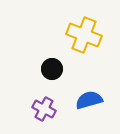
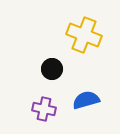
blue semicircle: moved 3 px left
purple cross: rotated 15 degrees counterclockwise
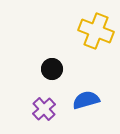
yellow cross: moved 12 px right, 4 px up
purple cross: rotated 35 degrees clockwise
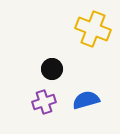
yellow cross: moved 3 px left, 2 px up
purple cross: moved 7 px up; rotated 25 degrees clockwise
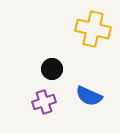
yellow cross: rotated 8 degrees counterclockwise
blue semicircle: moved 3 px right, 4 px up; rotated 140 degrees counterclockwise
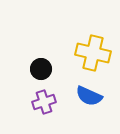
yellow cross: moved 24 px down
black circle: moved 11 px left
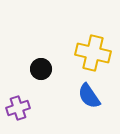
blue semicircle: rotated 32 degrees clockwise
purple cross: moved 26 px left, 6 px down
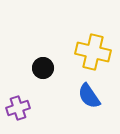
yellow cross: moved 1 px up
black circle: moved 2 px right, 1 px up
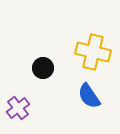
purple cross: rotated 20 degrees counterclockwise
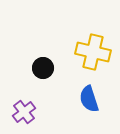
blue semicircle: moved 3 px down; rotated 16 degrees clockwise
purple cross: moved 6 px right, 4 px down
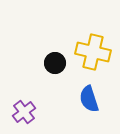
black circle: moved 12 px right, 5 px up
